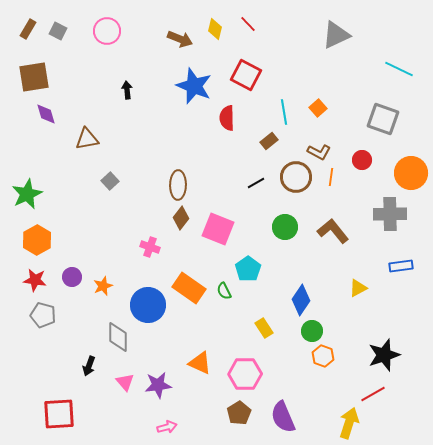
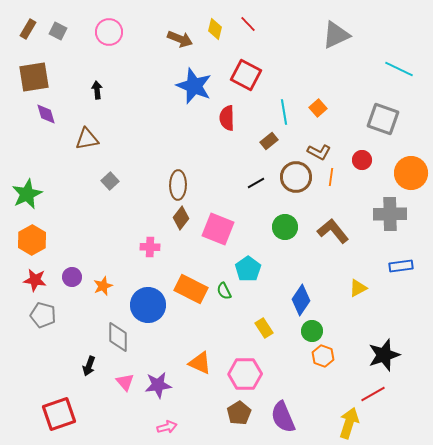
pink circle at (107, 31): moved 2 px right, 1 px down
black arrow at (127, 90): moved 30 px left
orange hexagon at (37, 240): moved 5 px left
pink cross at (150, 247): rotated 18 degrees counterclockwise
orange rectangle at (189, 288): moved 2 px right, 1 px down; rotated 8 degrees counterclockwise
red square at (59, 414): rotated 16 degrees counterclockwise
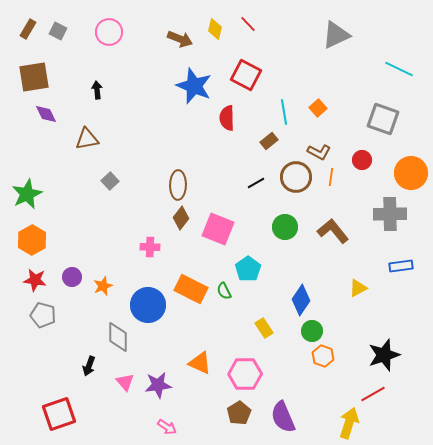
purple diamond at (46, 114): rotated 10 degrees counterclockwise
pink arrow at (167, 427): rotated 48 degrees clockwise
